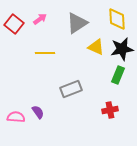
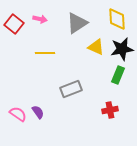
pink arrow: rotated 48 degrees clockwise
pink semicircle: moved 2 px right, 3 px up; rotated 30 degrees clockwise
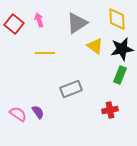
pink arrow: moved 1 px left, 1 px down; rotated 120 degrees counterclockwise
yellow triangle: moved 1 px left, 1 px up; rotated 12 degrees clockwise
green rectangle: moved 2 px right
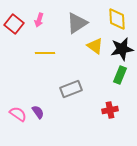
pink arrow: rotated 144 degrees counterclockwise
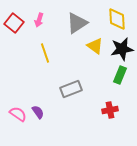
red square: moved 1 px up
yellow line: rotated 72 degrees clockwise
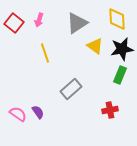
gray rectangle: rotated 20 degrees counterclockwise
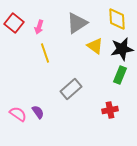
pink arrow: moved 7 px down
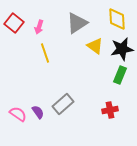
gray rectangle: moved 8 px left, 15 px down
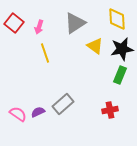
gray triangle: moved 2 px left
purple semicircle: rotated 80 degrees counterclockwise
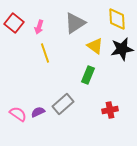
green rectangle: moved 32 px left
